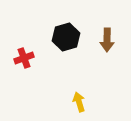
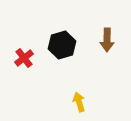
black hexagon: moved 4 px left, 8 px down
red cross: rotated 18 degrees counterclockwise
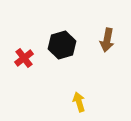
brown arrow: rotated 10 degrees clockwise
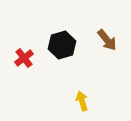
brown arrow: rotated 50 degrees counterclockwise
yellow arrow: moved 3 px right, 1 px up
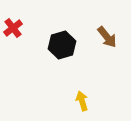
brown arrow: moved 3 px up
red cross: moved 11 px left, 30 px up
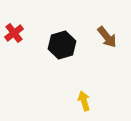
red cross: moved 1 px right, 5 px down
yellow arrow: moved 2 px right
